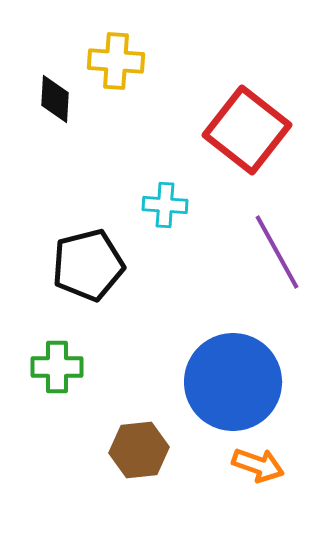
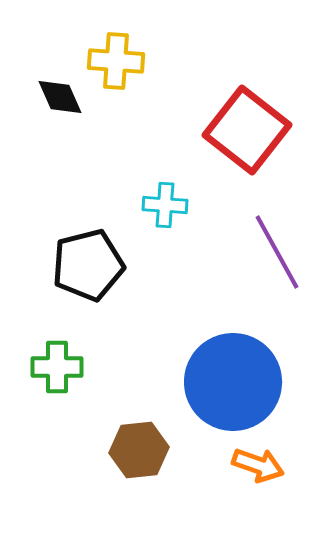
black diamond: moved 5 px right, 2 px up; rotated 27 degrees counterclockwise
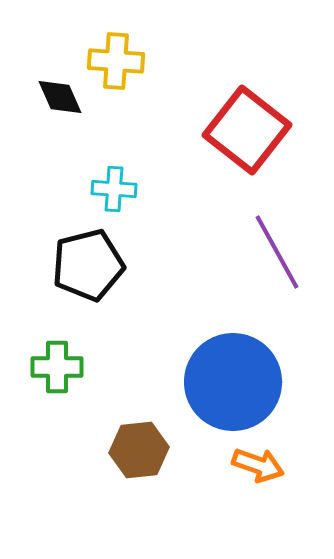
cyan cross: moved 51 px left, 16 px up
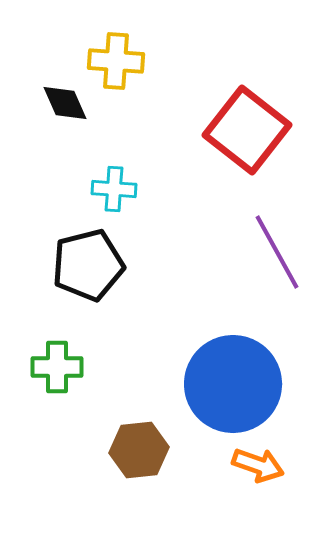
black diamond: moved 5 px right, 6 px down
blue circle: moved 2 px down
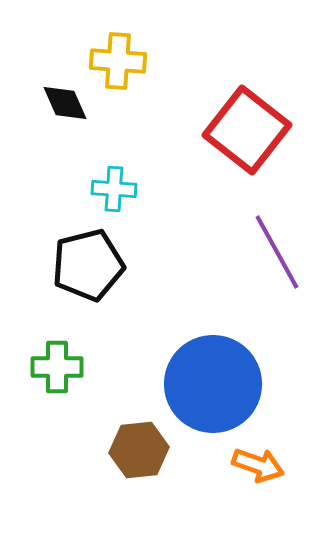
yellow cross: moved 2 px right
blue circle: moved 20 px left
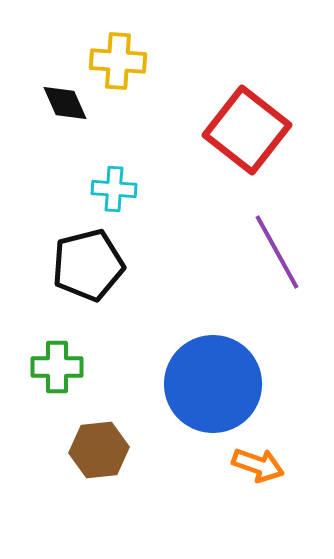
brown hexagon: moved 40 px left
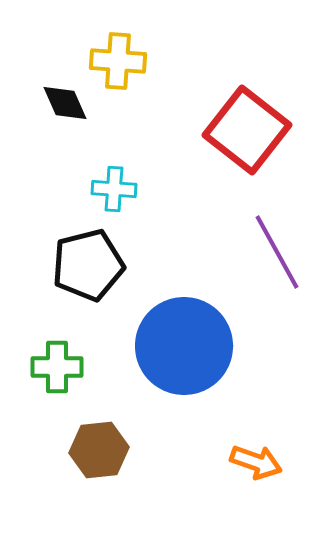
blue circle: moved 29 px left, 38 px up
orange arrow: moved 2 px left, 3 px up
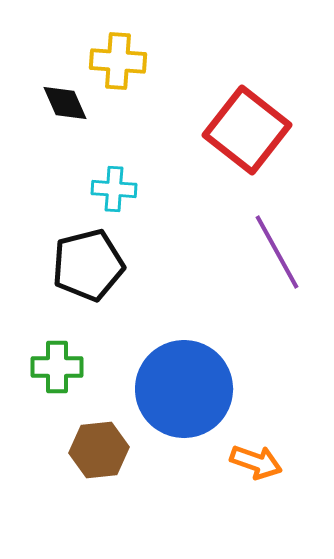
blue circle: moved 43 px down
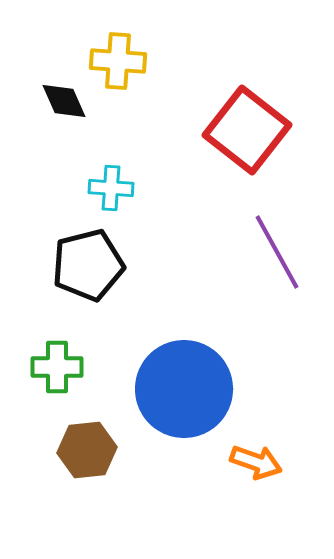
black diamond: moved 1 px left, 2 px up
cyan cross: moved 3 px left, 1 px up
brown hexagon: moved 12 px left
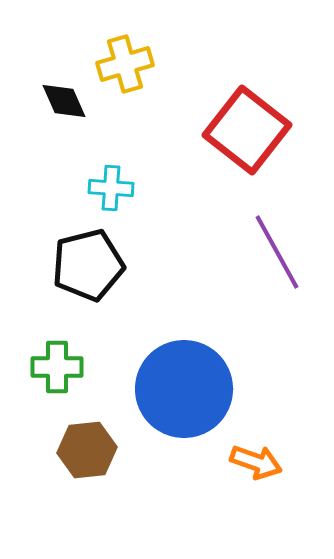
yellow cross: moved 7 px right, 3 px down; rotated 20 degrees counterclockwise
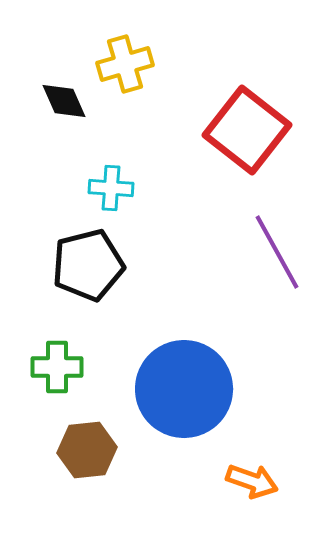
orange arrow: moved 4 px left, 19 px down
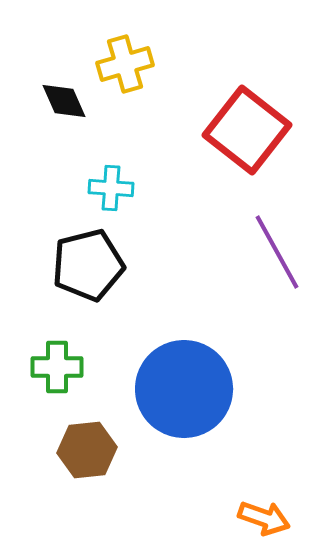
orange arrow: moved 12 px right, 37 px down
